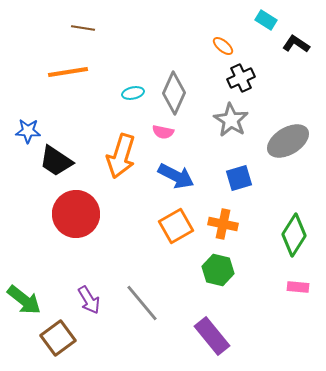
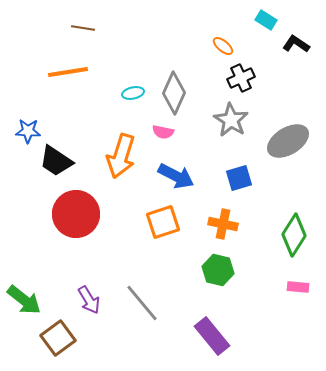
orange square: moved 13 px left, 4 px up; rotated 12 degrees clockwise
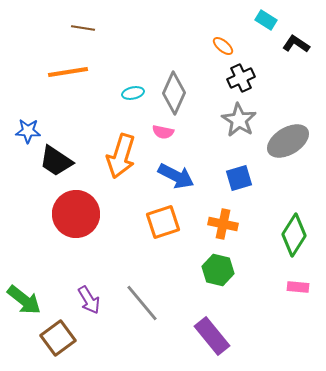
gray star: moved 8 px right
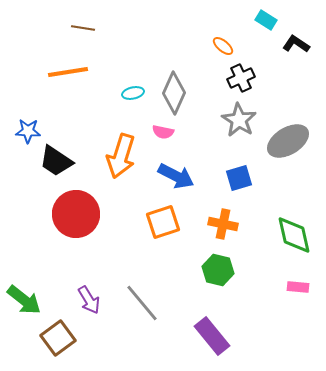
green diamond: rotated 45 degrees counterclockwise
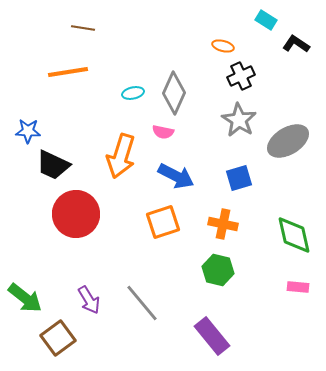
orange ellipse: rotated 25 degrees counterclockwise
black cross: moved 2 px up
black trapezoid: moved 3 px left, 4 px down; rotated 9 degrees counterclockwise
green arrow: moved 1 px right, 2 px up
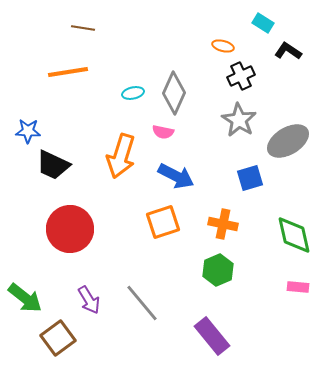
cyan rectangle: moved 3 px left, 3 px down
black L-shape: moved 8 px left, 7 px down
blue square: moved 11 px right
red circle: moved 6 px left, 15 px down
green hexagon: rotated 24 degrees clockwise
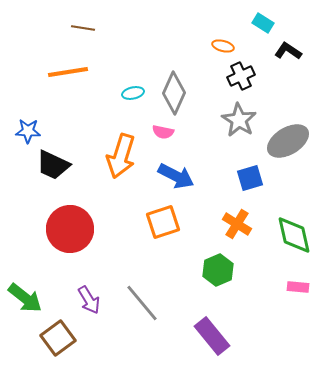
orange cross: moved 14 px right; rotated 20 degrees clockwise
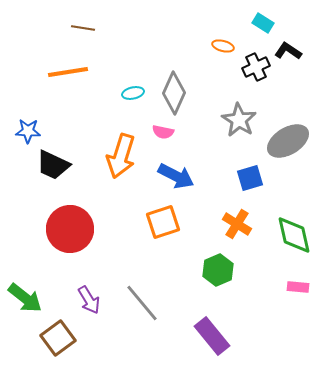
black cross: moved 15 px right, 9 px up
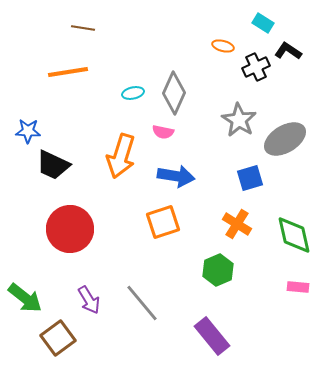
gray ellipse: moved 3 px left, 2 px up
blue arrow: rotated 18 degrees counterclockwise
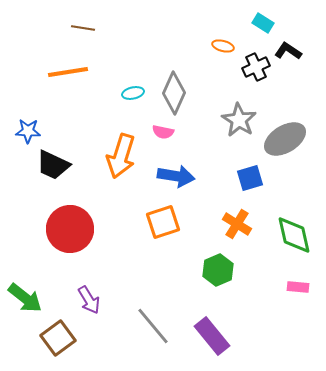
gray line: moved 11 px right, 23 px down
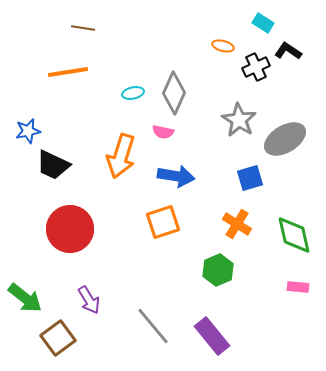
blue star: rotated 15 degrees counterclockwise
